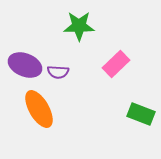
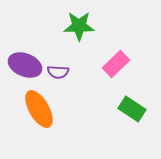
green rectangle: moved 9 px left, 5 px up; rotated 12 degrees clockwise
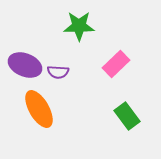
green rectangle: moved 5 px left, 7 px down; rotated 20 degrees clockwise
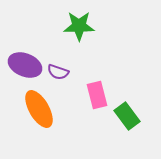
pink rectangle: moved 19 px left, 31 px down; rotated 60 degrees counterclockwise
purple semicircle: rotated 15 degrees clockwise
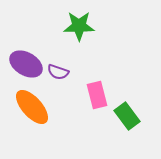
purple ellipse: moved 1 px right, 1 px up; rotated 8 degrees clockwise
orange ellipse: moved 7 px left, 2 px up; rotated 12 degrees counterclockwise
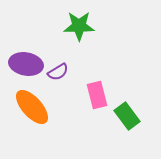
purple ellipse: rotated 20 degrees counterclockwise
purple semicircle: rotated 50 degrees counterclockwise
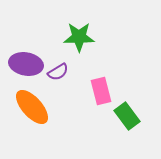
green star: moved 11 px down
pink rectangle: moved 4 px right, 4 px up
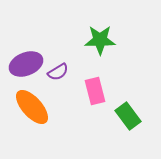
green star: moved 21 px right, 3 px down
purple ellipse: rotated 32 degrees counterclockwise
pink rectangle: moved 6 px left
green rectangle: moved 1 px right
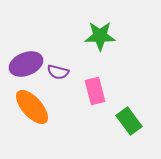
green star: moved 4 px up
purple semicircle: rotated 45 degrees clockwise
green rectangle: moved 1 px right, 5 px down
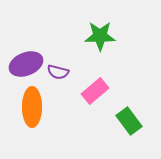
pink rectangle: rotated 64 degrees clockwise
orange ellipse: rotated 42 degrees clockwise
